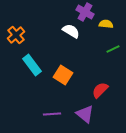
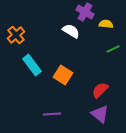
purple triangle: moved 15 px right
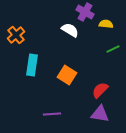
white semicircle: moved 1 px left, 1 px up
cyan rectangle: rotated 45 degrees clockwise
orange square: moved 4 px right
purple triangle: rotated 30 degrees counterclockwise
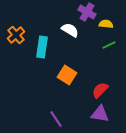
purple cross: moved 2 px right
green line: moved 4 px left, 4 px up
cyan rectangle: moved 10 px right, 18 px up
purple line: moved 4 px right, 5 px down; rotated 60 degrees clockwise
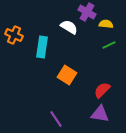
white semicircle: moved 1 px left, 3 px up
orange cross: moved 2 px left; rotated 24 degrees counterclockwise
red semicircle: moved 2 px right
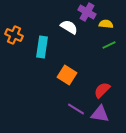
purple line: moved 20 px right, 10 px up; rotated 24 degrees counterclockwise
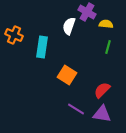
white semicircle: moved 1 px up; rotated 102 degrees counterclockwise
green line: moved 1 px left, 2 px down; rotated 48 degrees counterclockwise
purple triangle: moved 2 px right
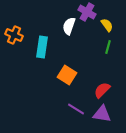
yellow semicircle: moved 1 px right, 1 px down; rotated 48 degrees clockwise
